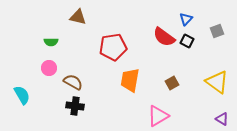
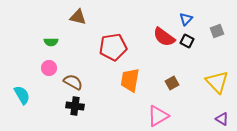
yellow triangle: rotated 10 degrees clockwise
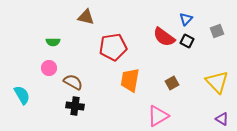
brown triangle: moved 8 px right
green semicircle: moved 2 px right
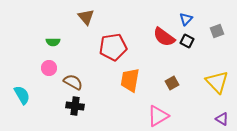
brown triangle: rotated 36 degrees clockwise
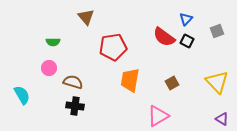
brown semicircle: rotated 12 degrees counterclockwise
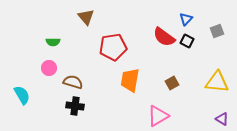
yellow triangle: rotated 40 degrees counterclockwise
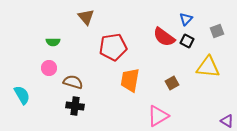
yellow triangle: moved 9 px left, 15 px up
purple triangle: moved 5 px right, 2 px down
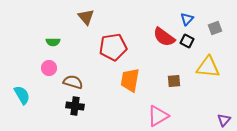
blue triangle: moved 1 px right
gray square: moved 2 px left, 3 px up
brown square: moved 2 px right, 2 px up; rotated 24 degrees clockwise
purple triangle: moved 3 px left, 1 px up; rotated 40 degrees clockwise
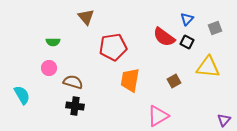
black square: moved 1 px down
brown square: rotated 24 degrees counterclockwise
